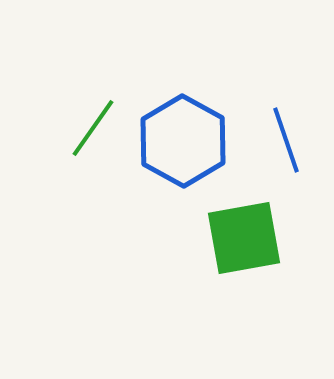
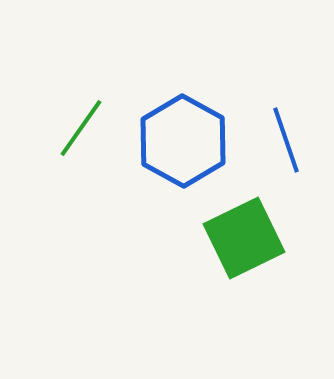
green line: moved 12 px left
green square: rotated 16 degrees counterclockwise
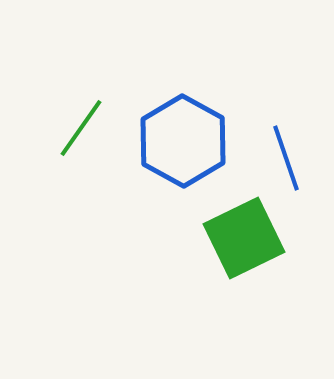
blue line: moved 18 px down
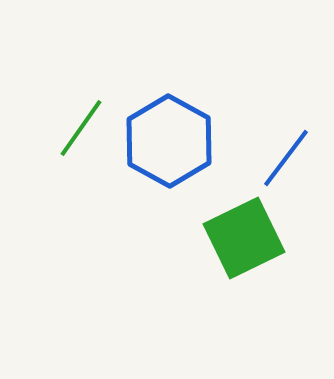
blue hexagon: moved 14 px left
blue line: rotated 56 degrees clockwise
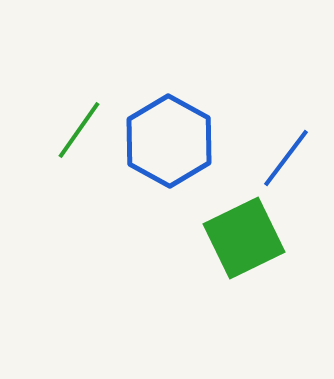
green line: moved 2 px left, 2 px down
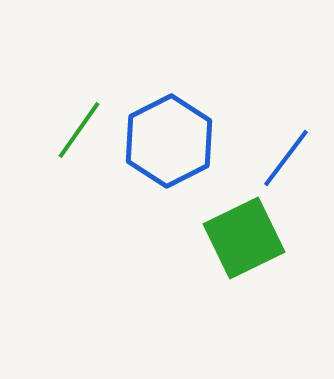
blue hexagon: rotated 4 degrees clockwise
